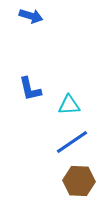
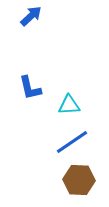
blue arrow: rotated 60 degrees counterclockwise
blue L-shape: moved 1 px up
brown hexagon: moved 1 px up
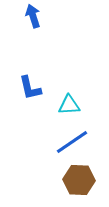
blue arrow: moved 2 px right; rotated 65 degrees counterclockwise
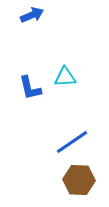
blue arrow: moved 1 px left, 1 px up; rotated 85 degrees clockwise
cyan triangle: moved 4 px left, 28 px up
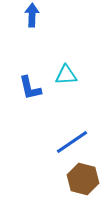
blue arrow: rotated 65 degrees counterclockwise
cyan triangle: moved 1 px right, 2 px up
brown hexagon: moved 4 px right, 1 px up; rotated 12 degrees clockwise
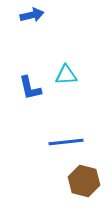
blue arrow: rotated 75 degrees clockwise
blue line: moved 6 px left; rotated 28 degrees clockwise
brown hexagon: moved 1 px right, 2 px down
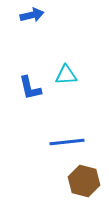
blue line: moved 1 px right
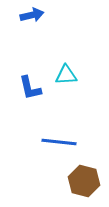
blue line: moved 8 px left; rotated 12 degrees clockwise
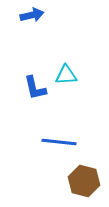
blue L-shape: moved 5 px right
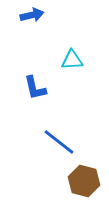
cyan triangle: moved 6 px right, 15 px up
blue line: rotated 32 degrees clockwise
